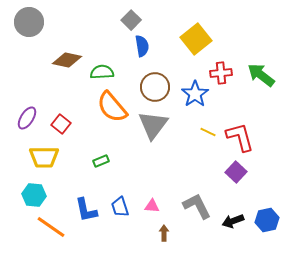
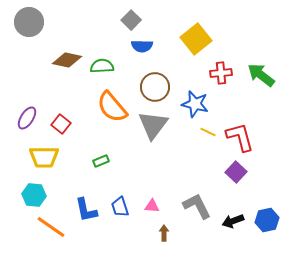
blue semicircle: rotated 100 degrees clockwise
green semicircle: moved 6 px up
blue star: moved 10 px down; rotated 24 degrees counterclockwise
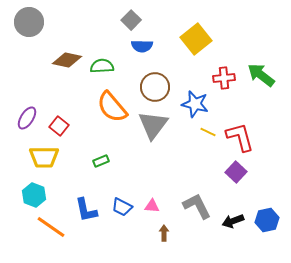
red cross: moved 3 px right, 5 px down
red square: moved 2 px left, 2 px down
cyan hexagon: rotated 15 degrees clockwise
blue trapezoid: moved 2 px right; rotated 45 degrees counterclockwise
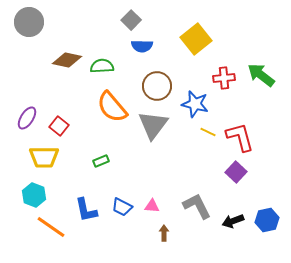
brown circle: moved 2 px right, 1 px up
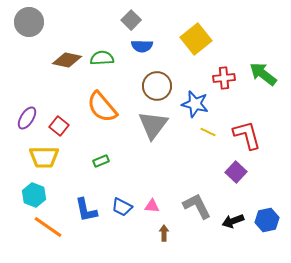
green semicircle: moved 8 px up
green arrow: moved 2 px right, 1 px up
orange semicircle: moved 10 px left
red L-shape: moved 7 px right, 2 px up
orange line: moved 3 px left
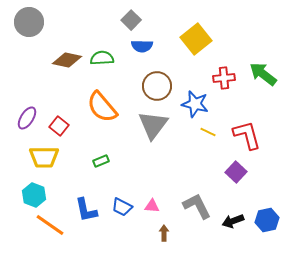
orange line: moved 2 px right, 2 px up
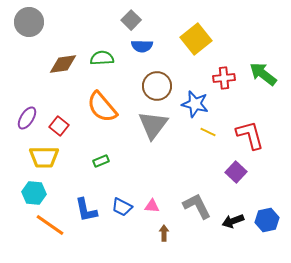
brown diamond: moved 4 px left, 4 px down; rotated 20 degrees counterclockwise
red L-shape: moved 3 px right
cyan hexagon: moved 2 px up; rotated 15 degrees counterclockwise
